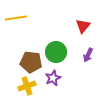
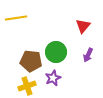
brown pentagon: moved 1 px up
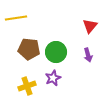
red triangle: moved 7 px right
purple arrow: rotated 40 degrees counterclockwise
brown pentagon: moved 2 px left, 12 px up
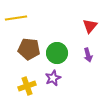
green circle: moved 1 px right, 1 px down
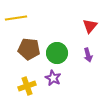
purple star: rotated 21 degrees counterclockwise
